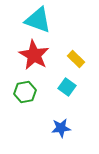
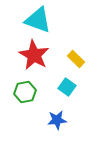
blue star: moved 4 px left, 8 px up
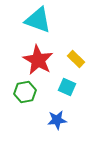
red star: moved 4 px right, 5 px down
cyan square: rotated 12 degrees counterclockwise
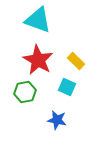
yellow rectangle: moved 2 px down
blue star: rotated 18 degrees clockwise
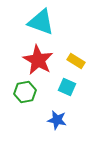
cyan triangle: moved 3 px right, 2 px down
yellow rectangle: rotated 12 degrees counterclockwise
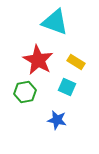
cyan triangle: moved 14 px right
yellow rectangle: moved 1 px down
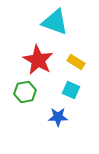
cyan square: moved 4 px right, 3 px down
blue star: moved 1 px right, 3 px up; rotated 12 degrees counterclockwise
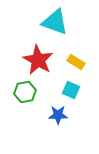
blue star: moved 2 px up
